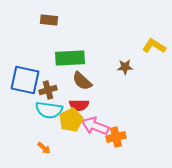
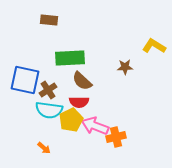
brown cross: rotated 18 degrees counterclockwise
red semicircle: moved 3 px up
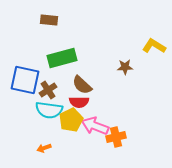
green rectangle: moved 8 px left; rotated 12 degrees counterclockwise
brown semicircle: moved 4 px down
orange arrow: rotated 120 degrees clockwise
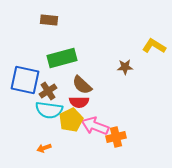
brown cross: moved 1 px down
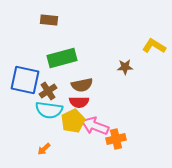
brown semicircle: rotated 55 degrees counterclockwise
yellow pentagon: moved 2 px right, 1 px down
orange cross: moved 2 px down
orange arrow: moved 1 px down; rotated 24 degrees counterclockwise
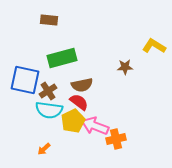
red semicircle: rotated 144 degrees counterclockwise
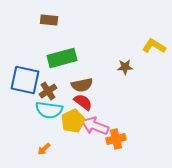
red semicircle: moved 4 px right
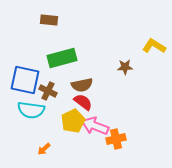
brown cross: rotated 30 degrees counterclockwise
cyan semicircle: moved 18 px left
